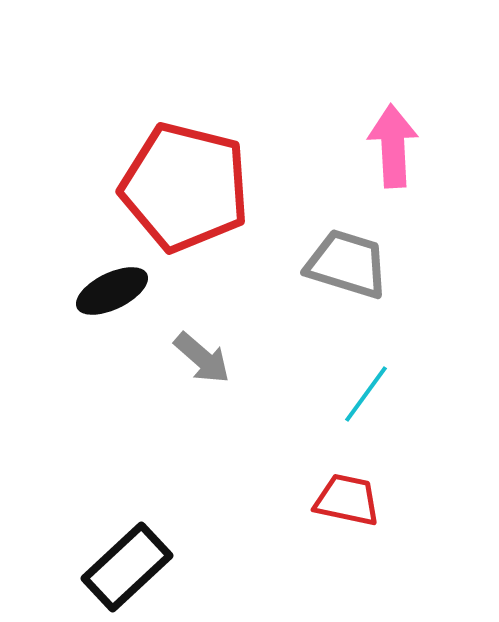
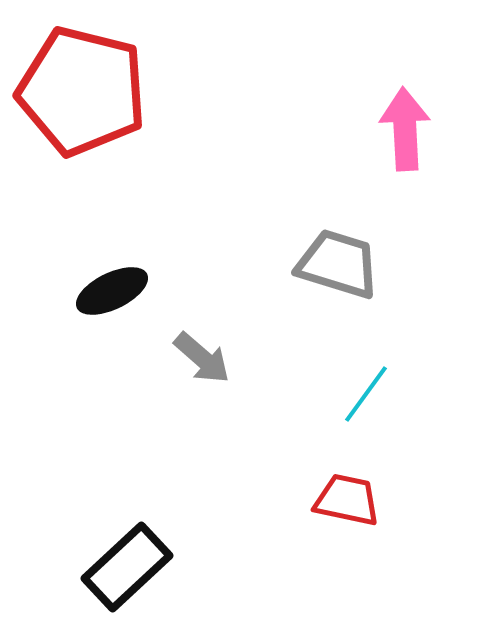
pink arrow: moved 12 px right, 17 px up
red pentagon: moved 103 px left, 96 px up
gray trapezoid: moved 9 px left
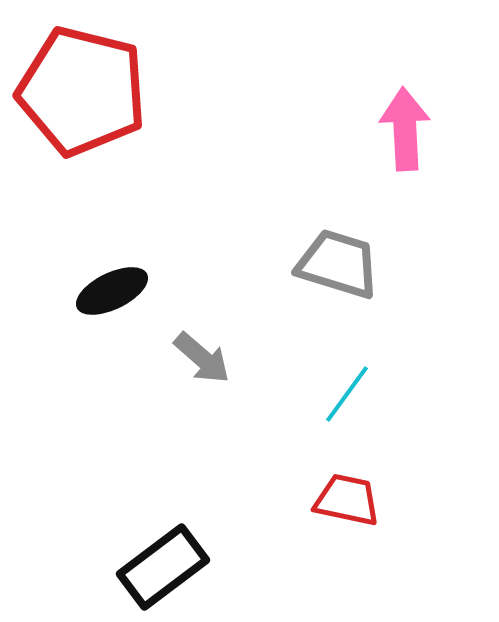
cyan line: moved 19 px left
black rectangle: moved 36 px right; rotated 6 degrees clockwise
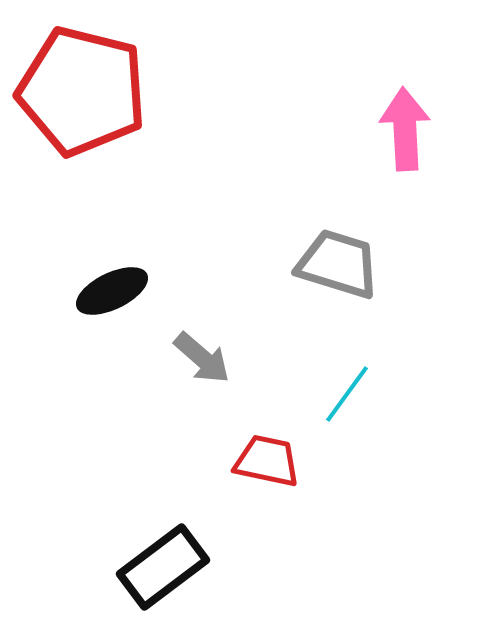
red trapezoid: moved 80 px left, 39 px up
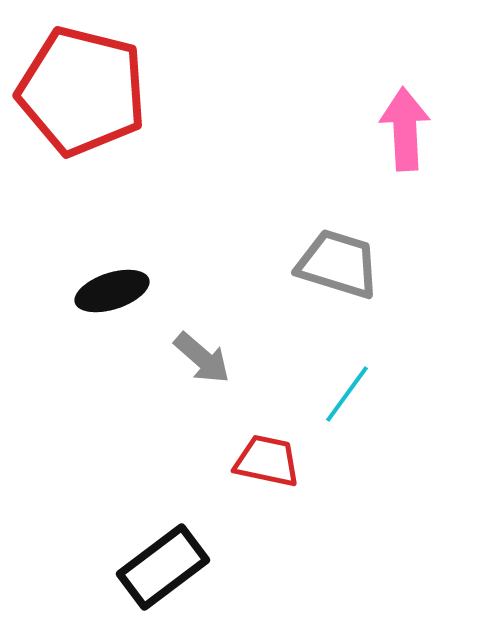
black ellipse: rotated 8 degrees clockwise
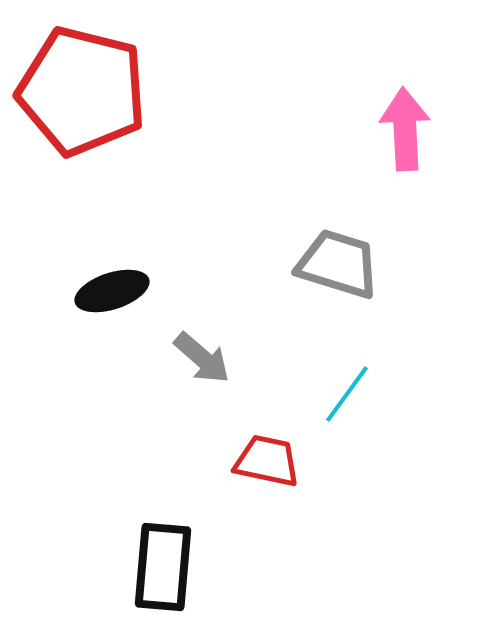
black rectangle: rotated 48 degrees counterclockwise
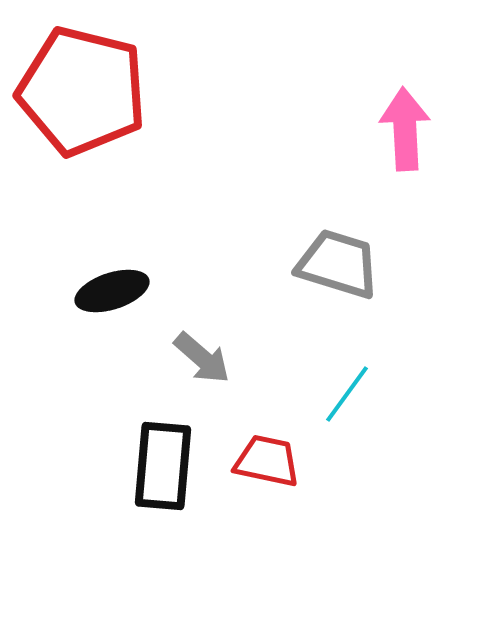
black rectangle: moved 101 px up
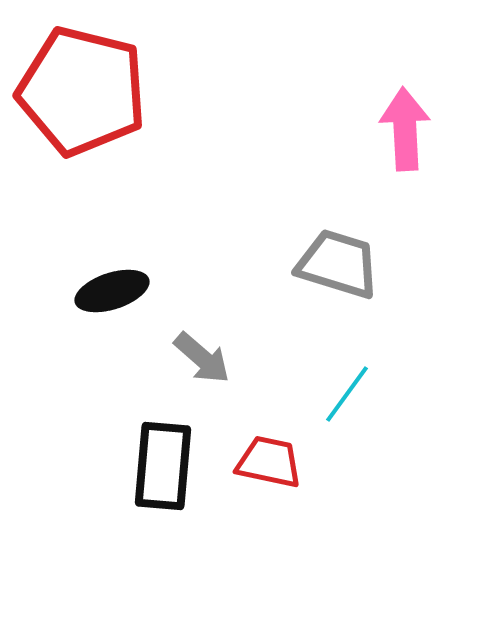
red trapezoid: moved 2 px right, 1 px down
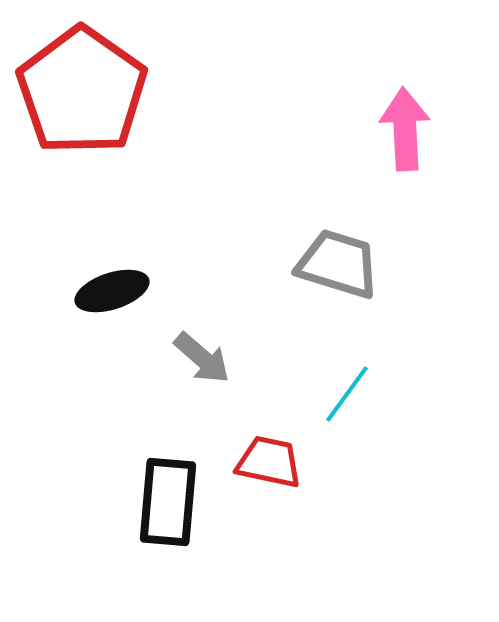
red pentagon: rotated 21 degrees clockwise
black rectangle: moved 5 px right, 36 px down
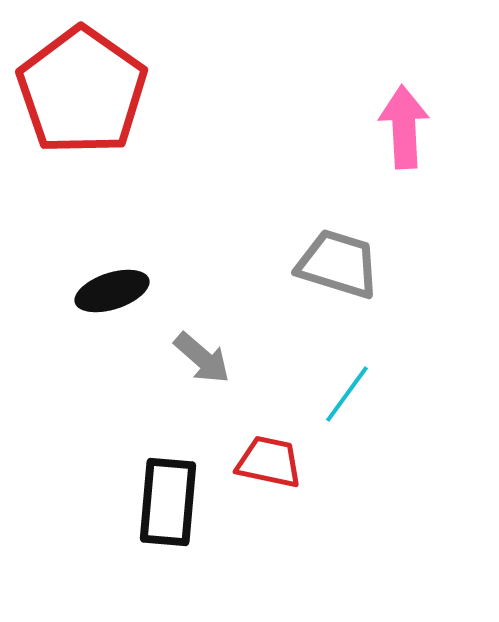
pink arrow: moved 1 px left, 2 px up
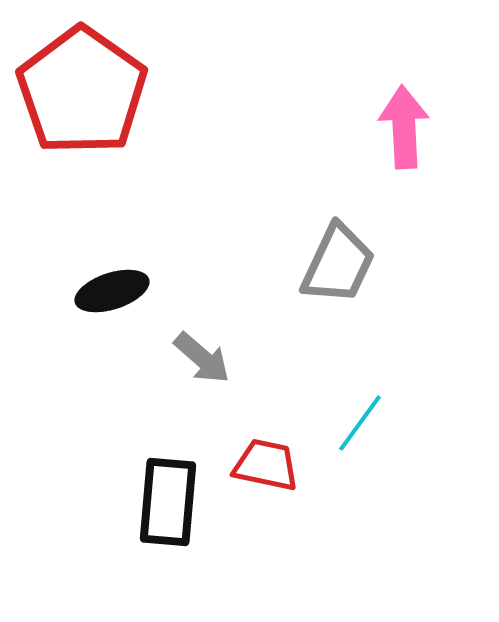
gray trapezoid: rotated 98 degrees clockwise
cyan line: moved 13 px right, 29 px down
red trapezoid: moved 3 px left, 3 px down
